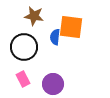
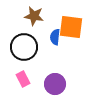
purple circle: moved 2 px right
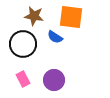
orange square: moved 10 px up
blue semicircle: rotated 63 degrees counterclockwise
black circle: moved 1 px left, 3 px up
purple circle: moved 1 px left, 4 px up
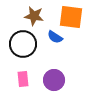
pink rectangle: rotated 21 degrees clockwise
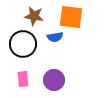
blue semicircle: rotated 42 degrees counterclockwise
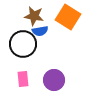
orange square: moved 3 px left; rotated 25 degrees clockwise
blue semicircle: moved 15 px left, 6 px up
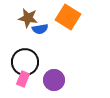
brown star: moved 6 px left, 2 px down
blue semicircle: moved 2 px up
black circle: moved 2 px right, 18 px down
pink rectangle: rotated 28 degrees clockwise
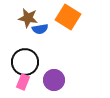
pink rectangle: moved 3 px down
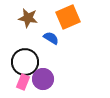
orange square: rotated 35 degrees clockwise
blue semicircle: moved 11 px right, 9 px down; rotated 140 degrees counterclockwise
purple circle: moved 11 px left, 1 px up
